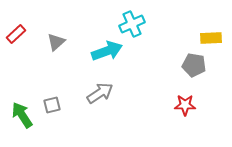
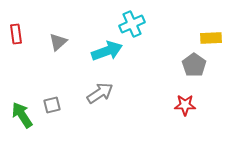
red rectangle: rotated 54 degrees counterclockwise
gray triangle: moved 2 px right
gray pentagon: rotated 25 degrees clockwise
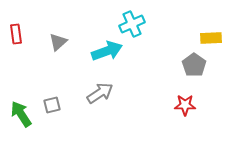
green arrow: moved 1 px left, 1 px up
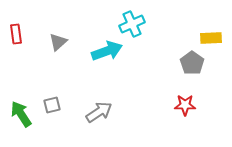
gray pentagon: moved 2 px left, 2 px up
gray arrow: moved 1 px left, 19 px down
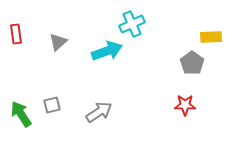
yellow rectangle: moved 1 px up
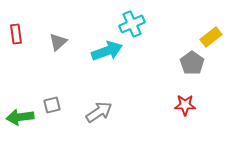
yellow rectangle: rotated 35 degrees counterclockwise
green arrow: moved 1 px left, 3 px down; rotated 64 degrees counterclockwise
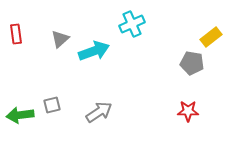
gray triangle: moved 2 px right, 3 px up
cyan arrow: moved 13 px left
gray pentagon: rotated 25 degrees counterclockwise
red star: moved 3 px right, 6 px down
green arrow: moved 2 px up
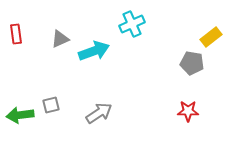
gray triangle: rotated 18 degrees clockwise
gray square: moved 1 px left
gray arrow: moved 1 px down
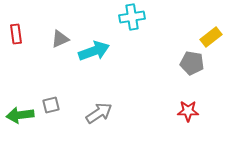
cyan cross: moved 7 px up; rotated 15 degrees clockwise
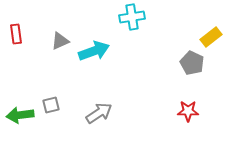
gray triangle: moved 2 px down
gray pentagon: rotated 15 degrees clockwise
